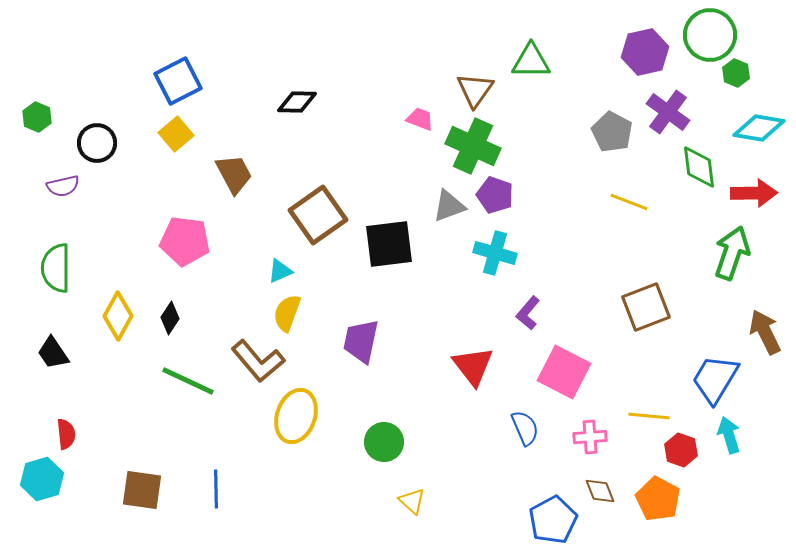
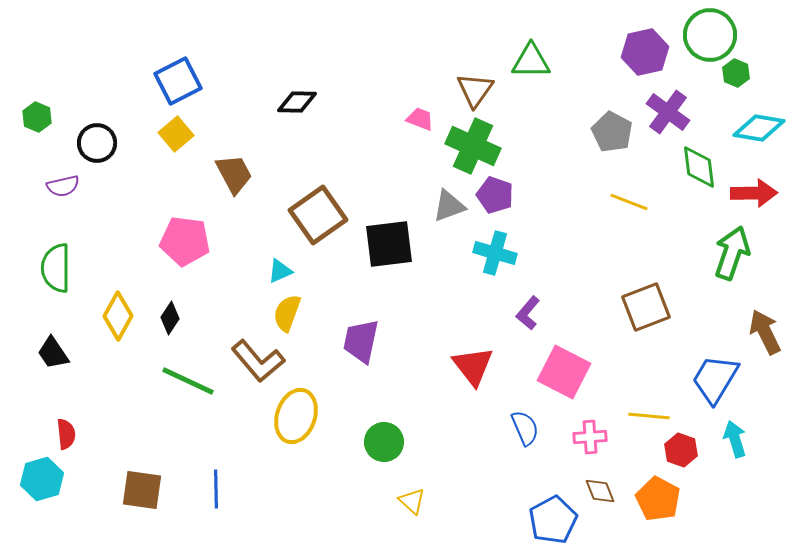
cyan arrow at (729, 435): moved 6 px right, 4 px down
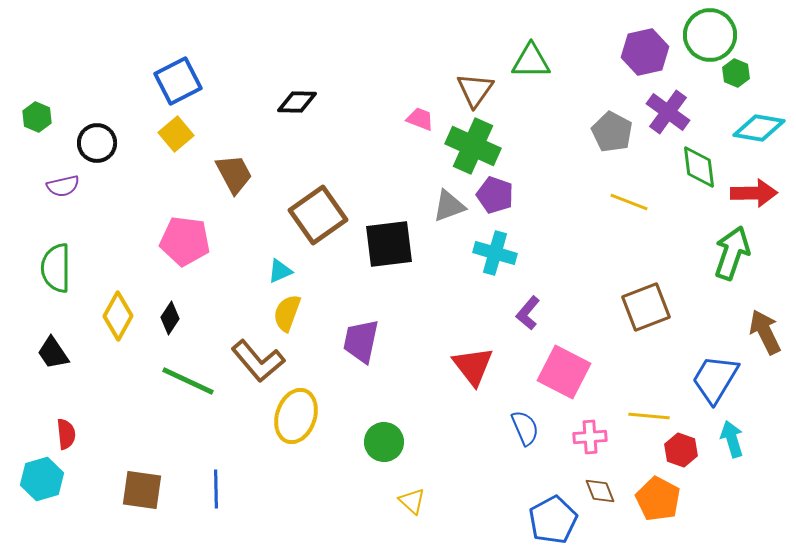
cyan arrow at (735, 439): moved 3 px left
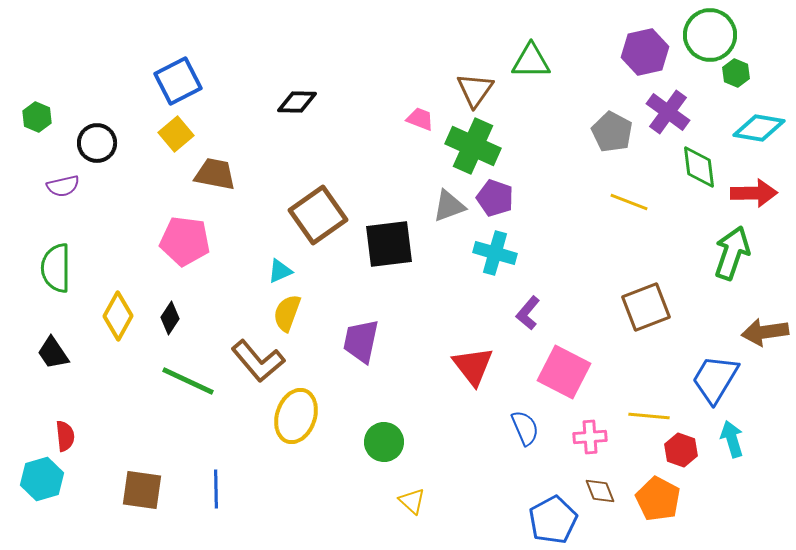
brown trapezoid at (234, 174): moved 19 px left; rotated 51 degrees counterclockwise
purple pentagon at (495, 195): moved 3 px down
brown arrow at (765, 332): rotated 72 degrees counterclockwise
red semicircle at (66, 434): moved 1 px left, 2 px down
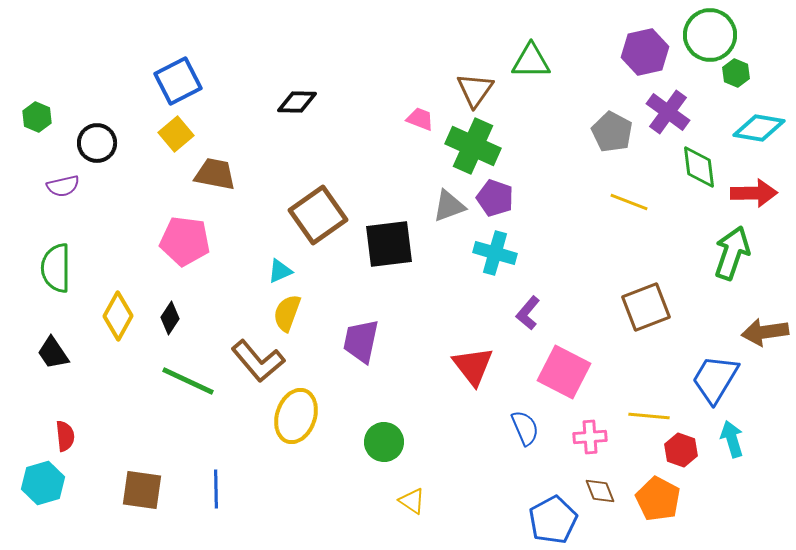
cyan hexagon at (42, 479): moved 1 px right, 4 px down
yellow triangle at (412, 501): rotated 8 degrees counterclockwise
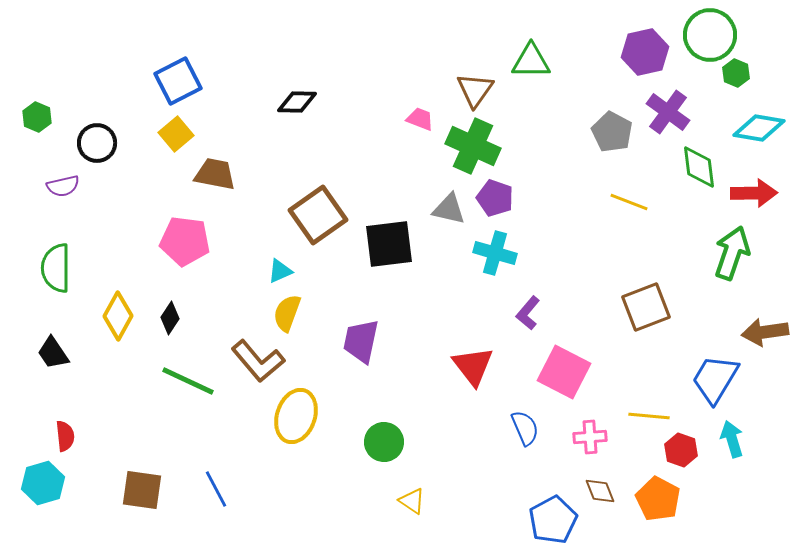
gray triangle at (449, 206): moved 3 px down; rotated 33 degrees clockwise
blue line at (216, 489): rotated 27 degrees counterclockwise
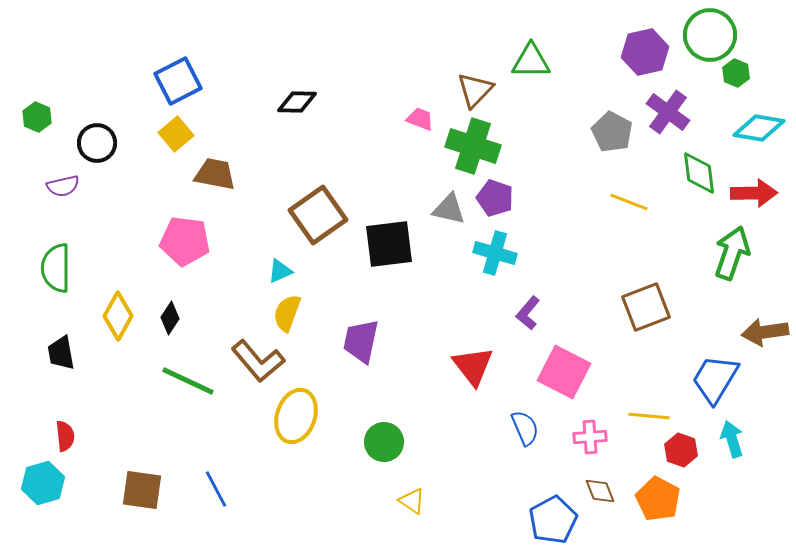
brown triangle at (475, 90): rotated 9 degrees clockwise
green cross at (473, 146): rotated 6 degrees counterclockwise
green diamond at (699, 167): moved 6 px down
black trapezoid at (53, 353): moved 8 px right; rotated 24 degrees clockwise
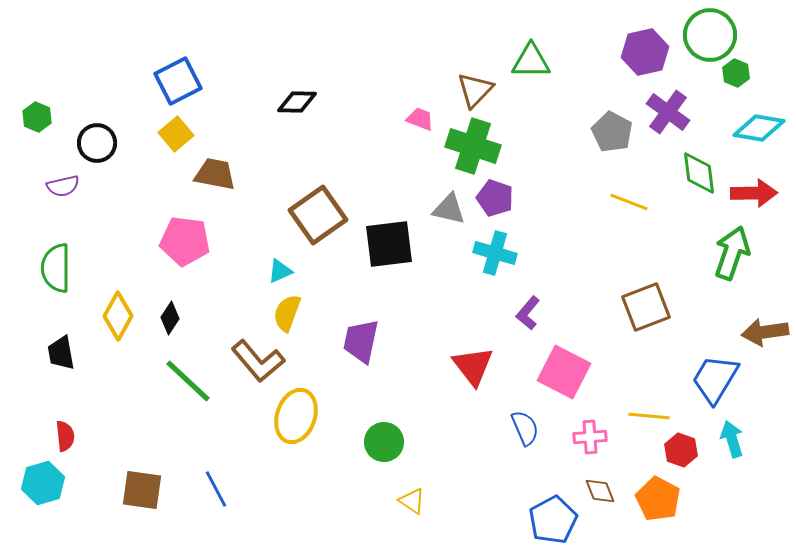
green line at (188, 381): rotated 18 degrees clockwise
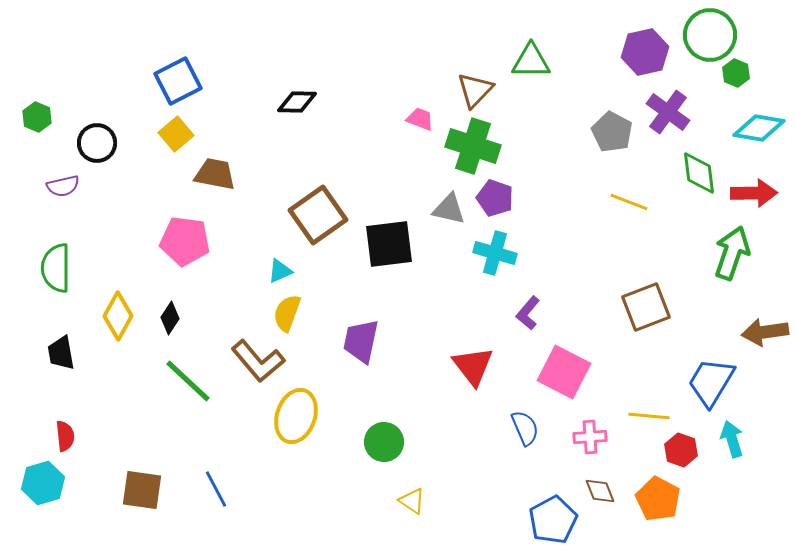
blue trapezoid at (715, 379): moved 4 px left, 3 px down
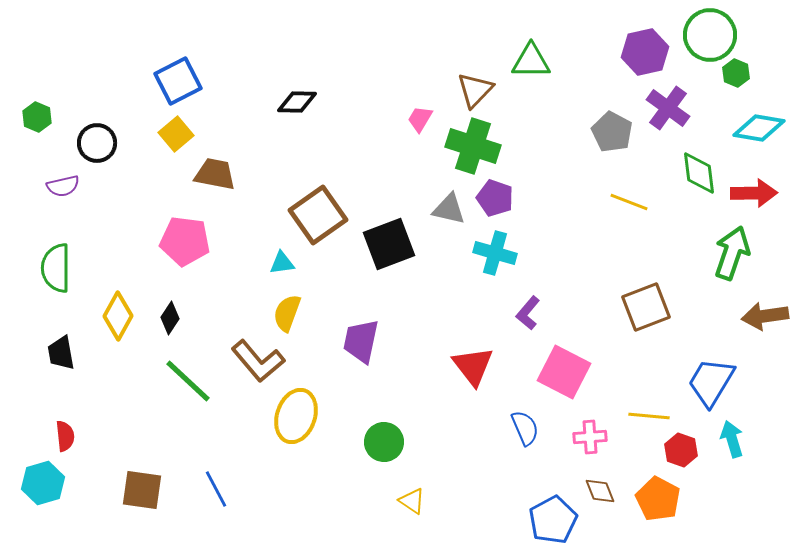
purple cross at (668, 112): moved 4 px up
pink trapezoid at (420, 119): rotated 80 degrees counterclockwise
black square at (389, 244): rotated 14 degrees counterclockwise
cyan triangle at (280, 271): moved 2 px right, 8 px up; rotated 16 degrees clockwise
brown arrow at (765, 332): moved 16 px up
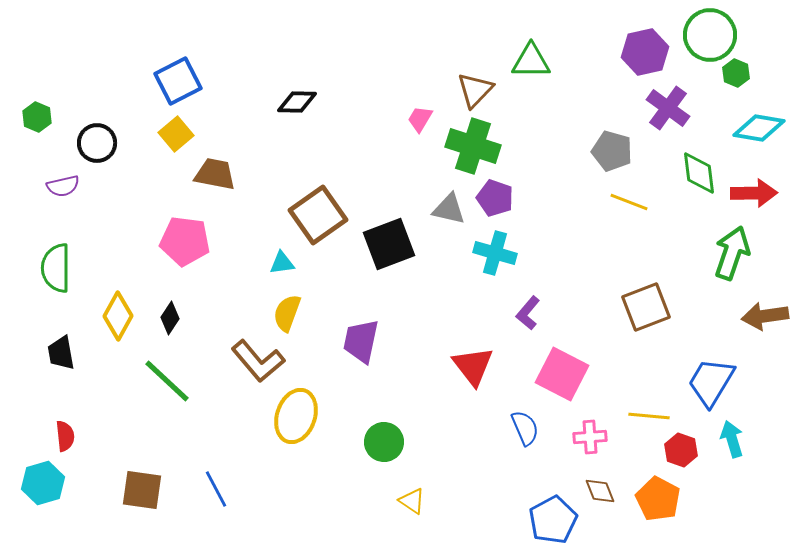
gray pentagon at (612, 132): moved 19 px down; rotated 12 degrees counterclockwise
pink square at (564, 372): moved 2 px left, 2 px down
green line at (188, 381): moved 21 px left
